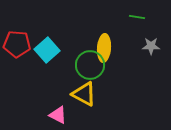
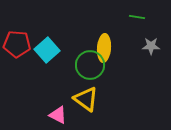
yellow triangle: moved 2 px right, 5 px down; rotated 8 degrees clockwise
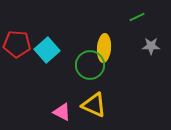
green line: rotated 35 degrees counterclockwise
yellow triangle: moved 8 px right, 6 px down; rotated 12 degrees counterclockwise
pink triangle: moved 4 px right, 3 px up
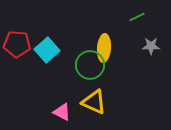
yellow triangle: moved 3 px up
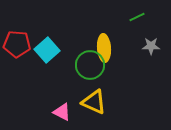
yellow ellipse: rotated 8 degrees counterclockwise
